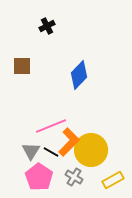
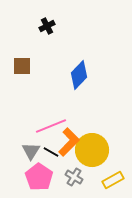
yellow circle: moved 1 px right
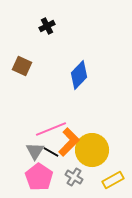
brown square: rotated 24 degrees clockwise
pink line: moved 3 px down
gray triangle: moved 4 px right
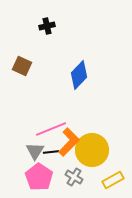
black cross: rotated 14 degrees clockwise
black line: rotated 35 degrees counterclockwise
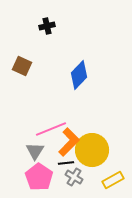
black line: moved 15 px right, 11 px down
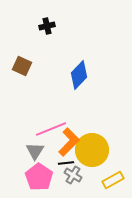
gray cross: moved 1 px left, 2 px up
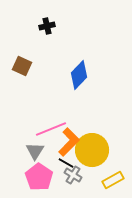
black line: rotated 35 degrees clockwise
